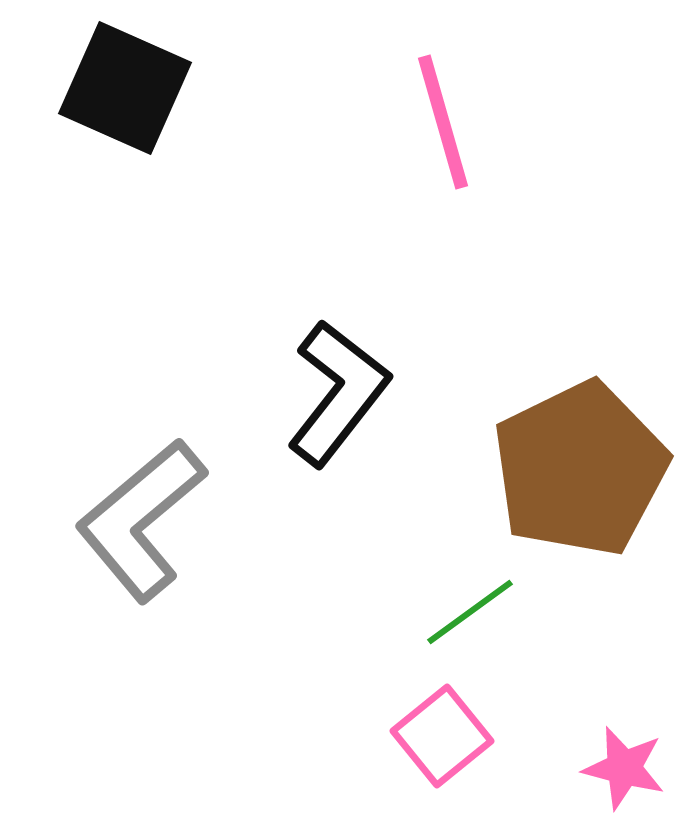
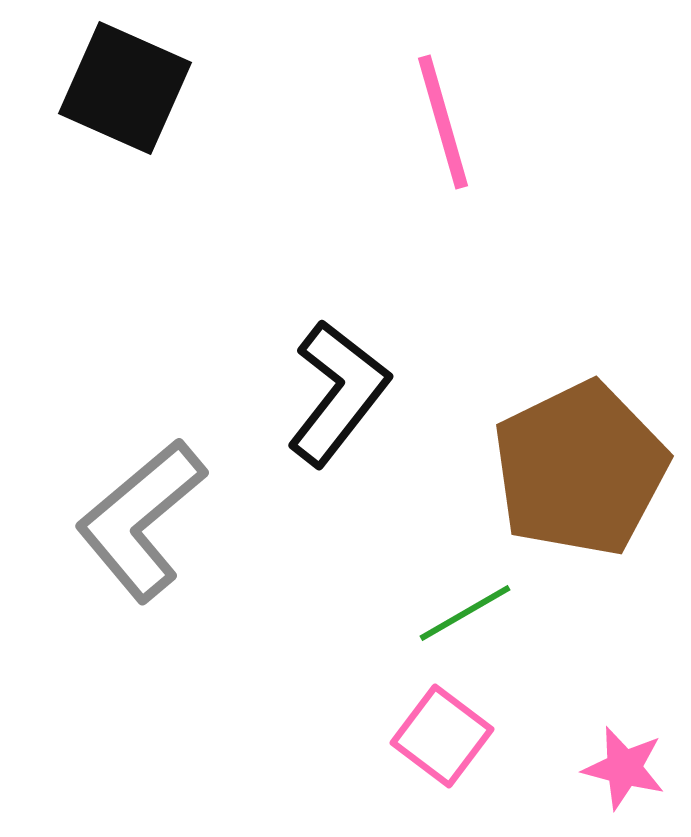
green line: moved 5 px left, 1 px down; rotated 6 degrees clockwise
pink square: rotated 14 degrees counterclockwise
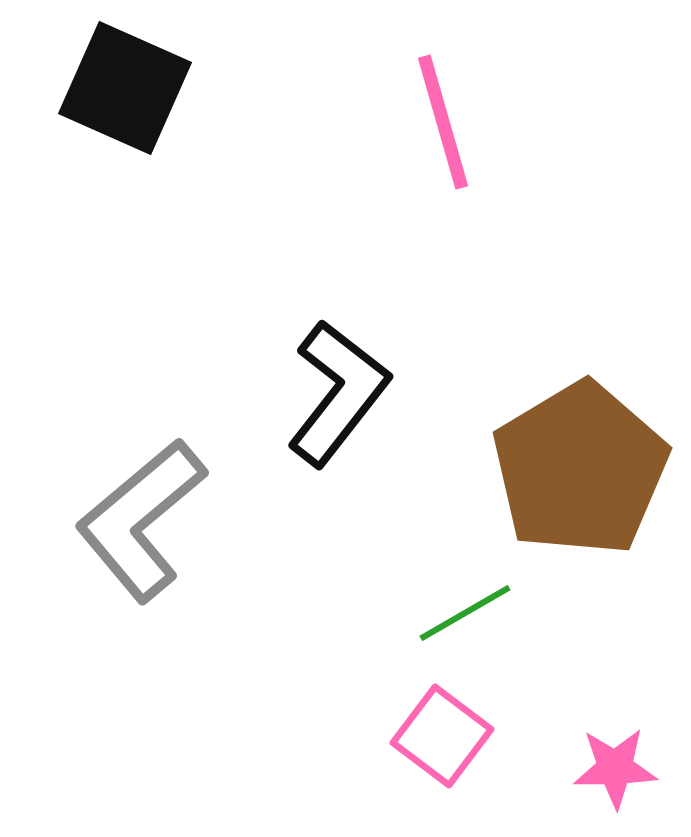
brown pentagon: rotated 5 degrees counterclockwise
pink star: moved 9 px left; rotated 16 degrees counterclockwise
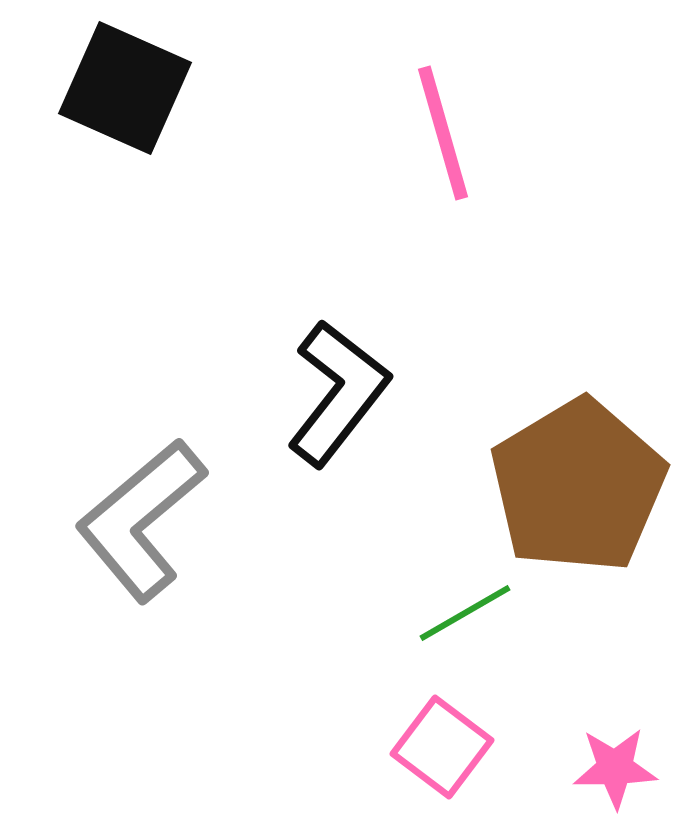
pink line: moved 11 px down
brown pentagon: moved 2 px left, 17 px down
pink square: moved 11 px down
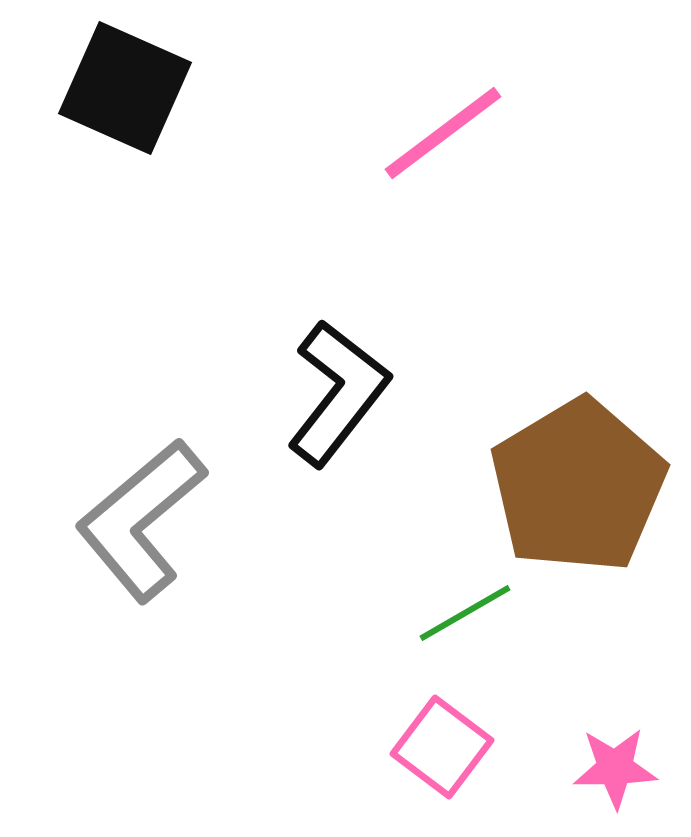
pink line: rotated 69 degrees clockwise
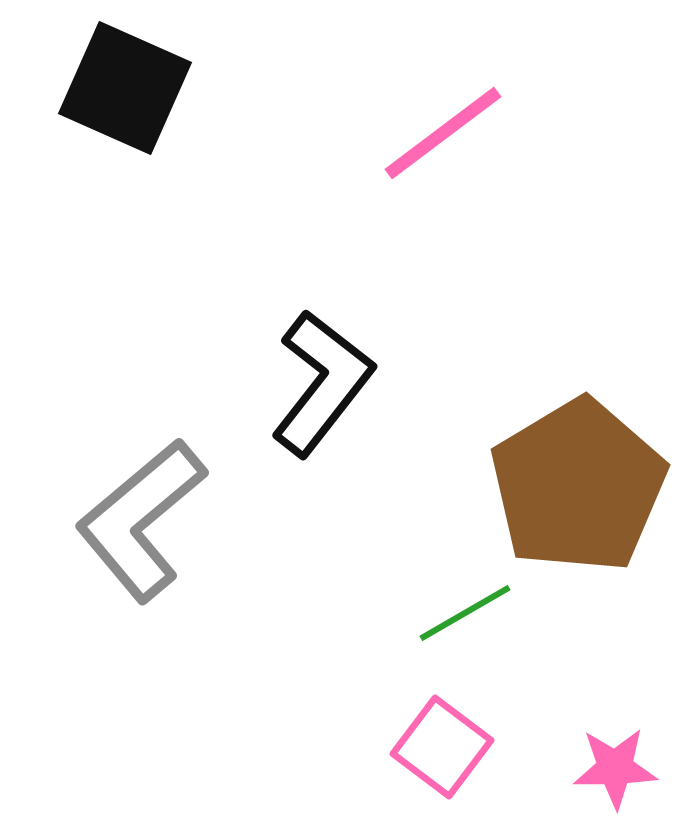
black L-shape: moved 16 px left, 10 px up
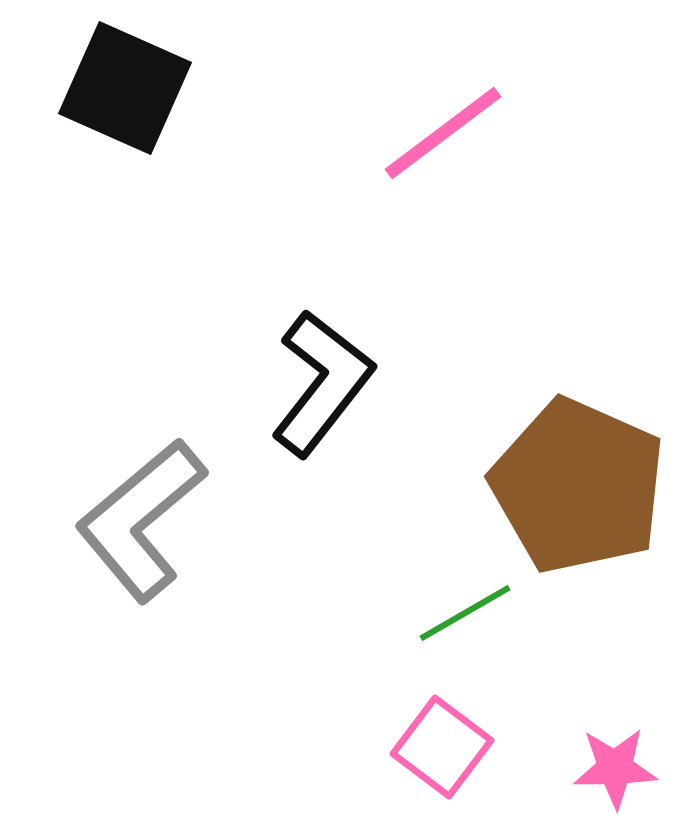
brown pentagon: rotated 17 degrees counterclockwise
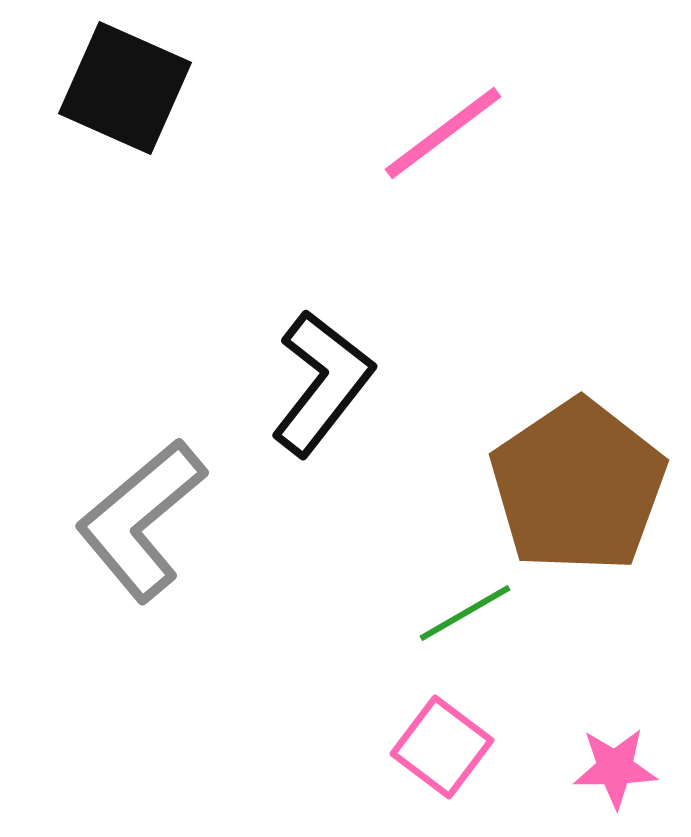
brown pentagon: rotated 14 degrees clockwise
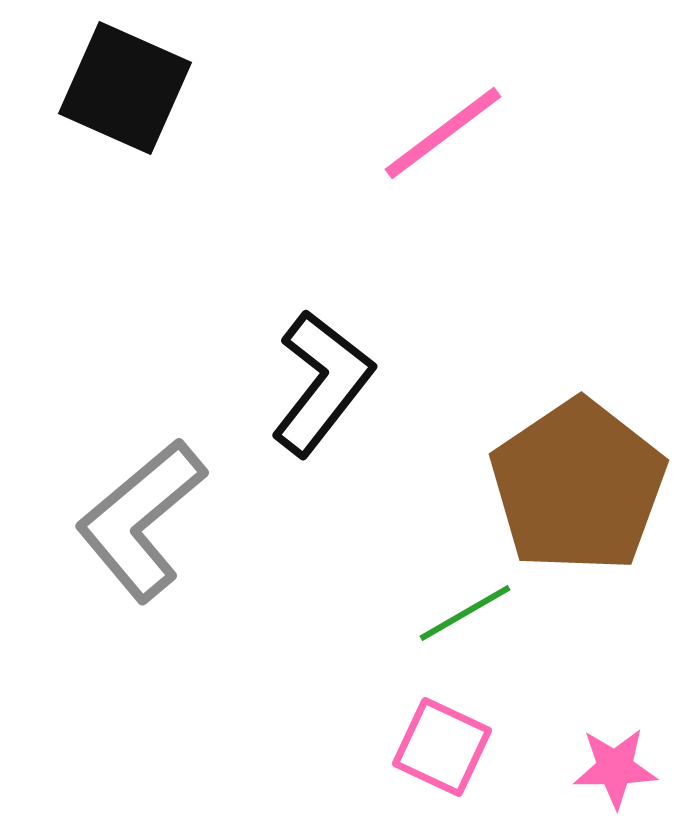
pink square: rotated 12 degrees counterclockwise
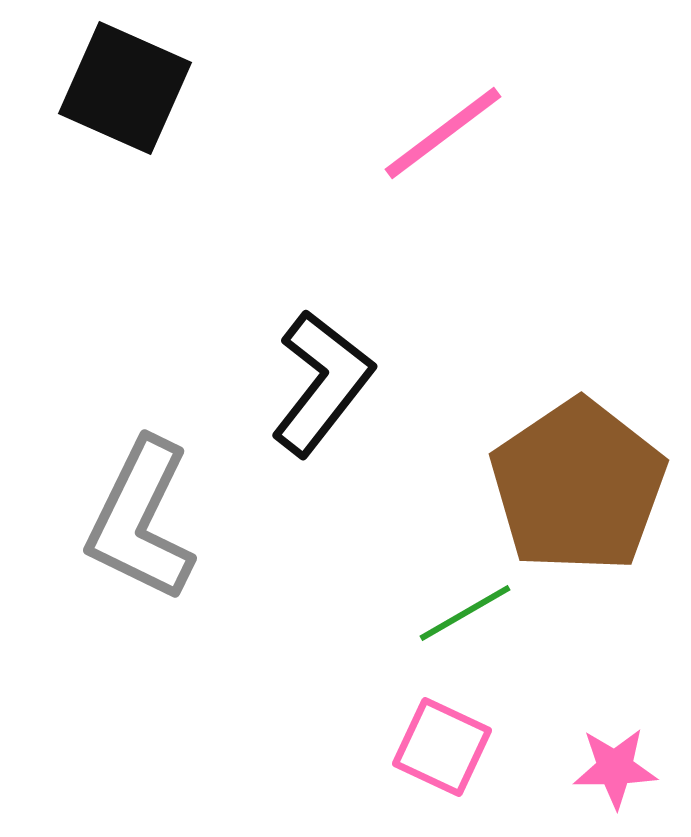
gray L-shape: rotated 24 degrees counterclockwise
